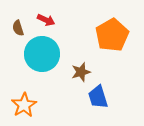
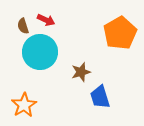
brown semicircle: moved 5 px right, 2 px up
orange pentagon: moved 8 px right, 2 px up
cyan circle: moved 2 px left, 2 px up
blue trapezoid: moved 2 px right
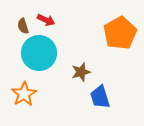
cyan circle: moved 1 px left, 1 px down
orange star: moved 11 px up
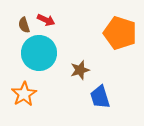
brown semicircle: moved 1 px right, 1 px up
orange pentagon: rotated 24 degrees counterclockwise
brown star: moved 1 px left, 2 px up
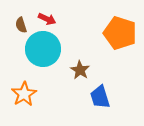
red arrow: moved 1 px right, 1 px up
brown semicircle: moved 3 px left
cyan circle: moved 4 px right, 4 px up
brown star: rotated 24 degrees counterclockwise
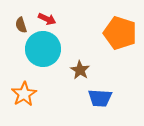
blue trapezoid: moved 1 px down; rotated 70 degrees counterclockwise
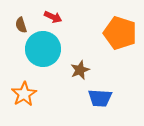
red arrow: moved 6 px right, 2 px up
brown star: rotated 18 degrees clockwise
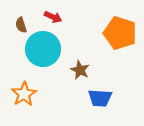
brown star: rotated 24 degrees counterclockwise
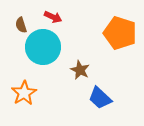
cyan circle: moved 2 px up
orange star: moved 1 px up
blue trapezoid: rotated 40 degrees clockwise
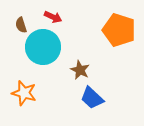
orange pentagon: moved 1 px left, 3 px up
orange star: rotated 25 degrees counterclockwise
blue trapezoid: moved 8 px left
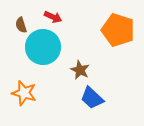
orange pentagon: moved 1 px left
